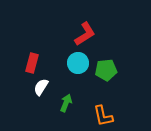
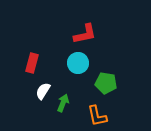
red L-shape: rotated 20 degrees clockwise
green pentagon: moved 13 px down; rotated 15 degrees clockwise
white semicircle: moved 2 px right, 4 px down
green arrow: moved 3 px left
orange L-shape: moved 6 px left
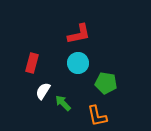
red L-shape: moved 6 px left
green arrow: rotated 66 degrees counterclockwise
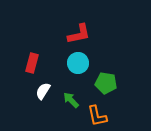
green arrow: moved 8 px right, 3 px up
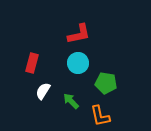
green arrow: moved 1 px down
orange L-shape: moved 3 px right
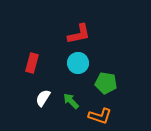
white semicircle: moved 7 px down
orange L-shape: rotated 60 degrees counterclockwise
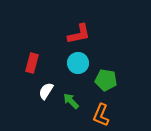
green pentagon: moved 3 px up
white semicircle: moved 3 px right, 7 px up
orange L-shape: moved 1 px right, 1 px up; rotated 95 degrees clockwise
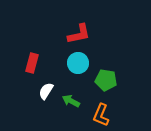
green arrow: rotated 18 degrees counterclockwise
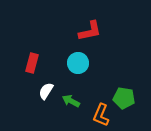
red L-shape: moved 11 px right, 3 px up
green pentagon: moved 18 px right, 18 px down
